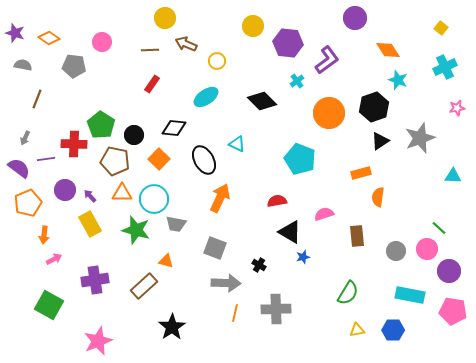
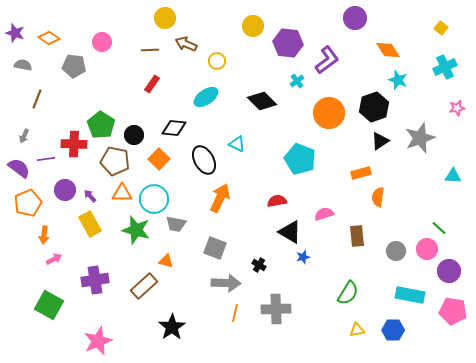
gray arrow at (25, 138): moved 1 px left, 2 px up
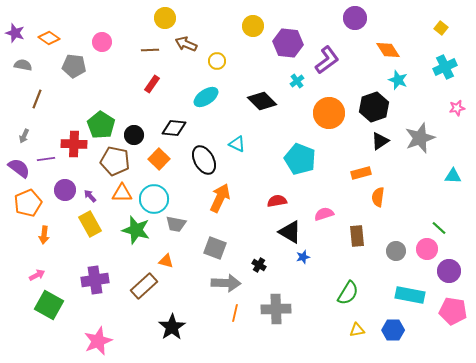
pink arrow at (54, 259): moved 17 px left, 16 px down
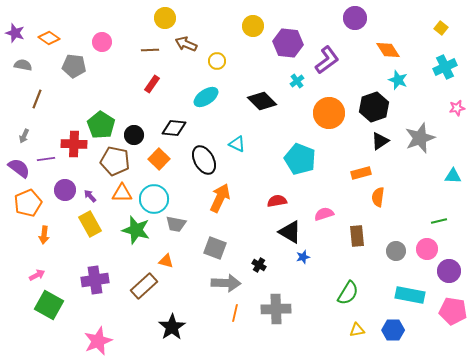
green line at (439, 228): moved 7 px up; rotated 56 degrees counterclockwise
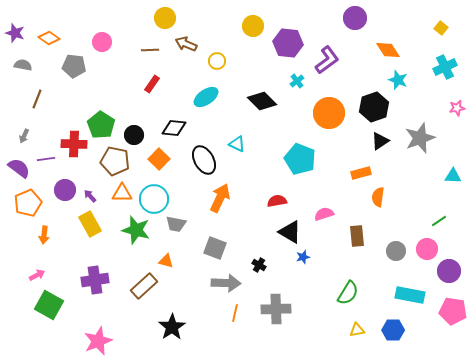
green line at (439, 221): rotated 21 degrees counterclockwise
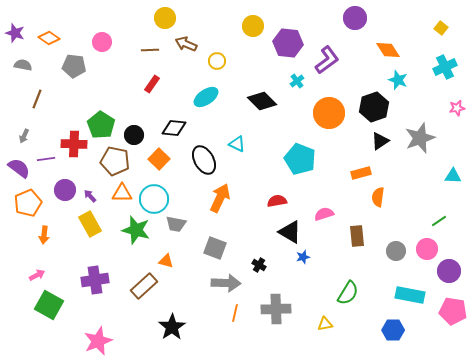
yellow triangle at (357, 330): moved 32 px left, 6 px up
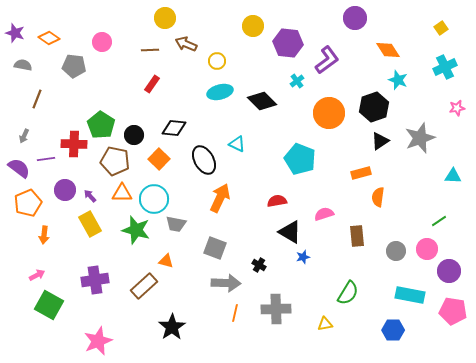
yellow square at (441, 28): rotated 16 degrees clockwise
cyan ellipse at (206, 97): moved 14 px right, 5 px up; rotated 20 degrees clockwise
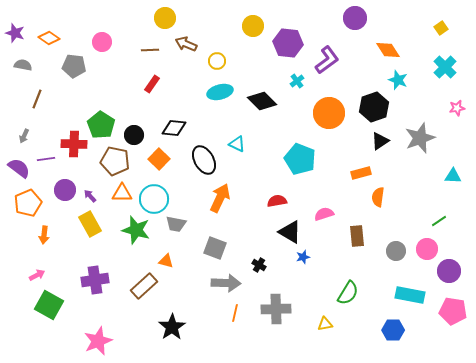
cyan cross at (445, 67): rotated 20 degrees counterclockwise
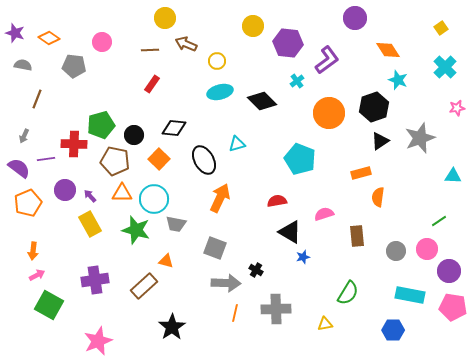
green pentagon at (101, 125): rotated 24 degrees clockwise
cyan triangle at (237, 144): rotated 42 degrees counterclockwise
orange arrow at (44, 235): moved 11 px left, 16 px down
black cross at (259, 265): moved 3 px left, 5 px down
pink pentagon at (453, 311): moved 4 px up
